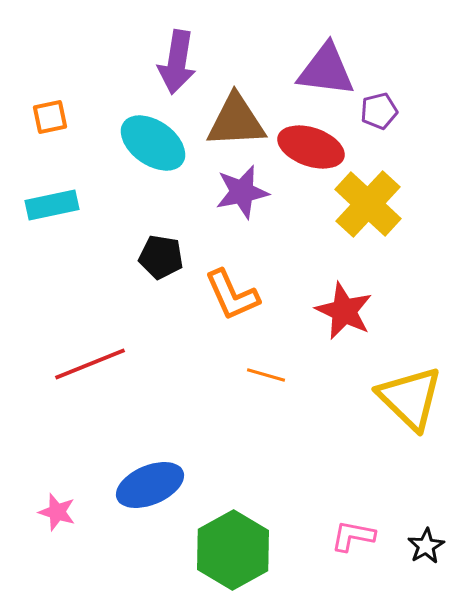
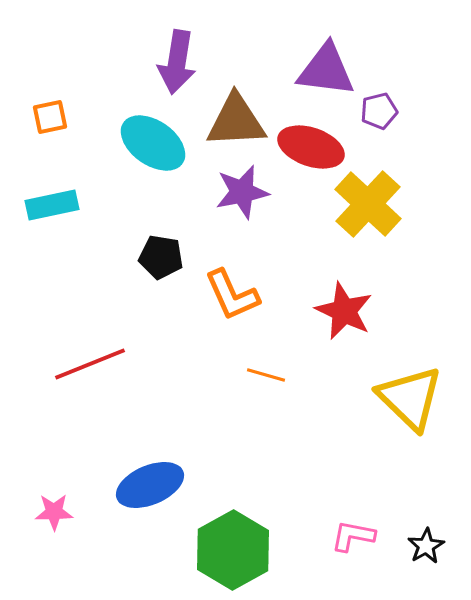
pink star: moved 3 px left; rotated 18 degrees counterclockwise
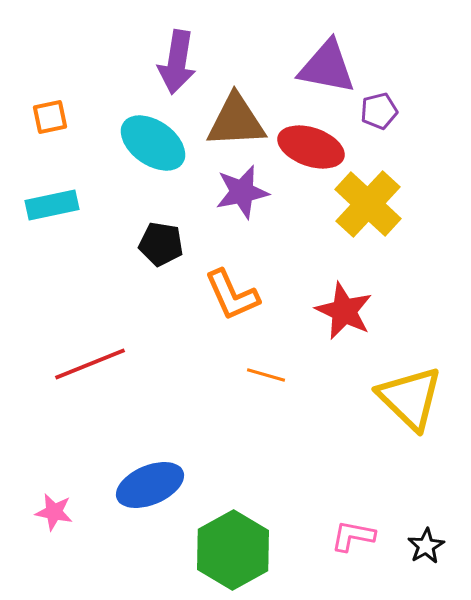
purple triangle: moved 1 px right, 3 px up; rotated 4 degrees clockwise
black pentagon: moved 13 px up
pink star: rotated 12 degrees clockwise
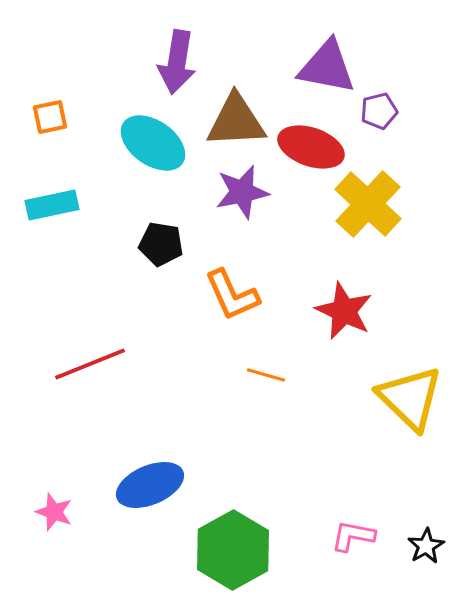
pink star: rotated 9 degrees clockwise
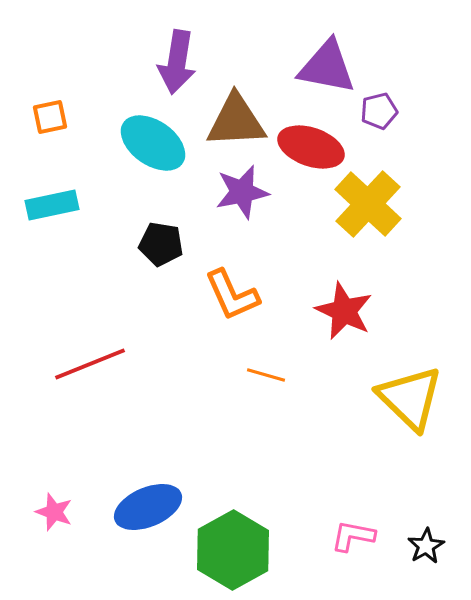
blue ellipse: moved 2 px left, 22 px down
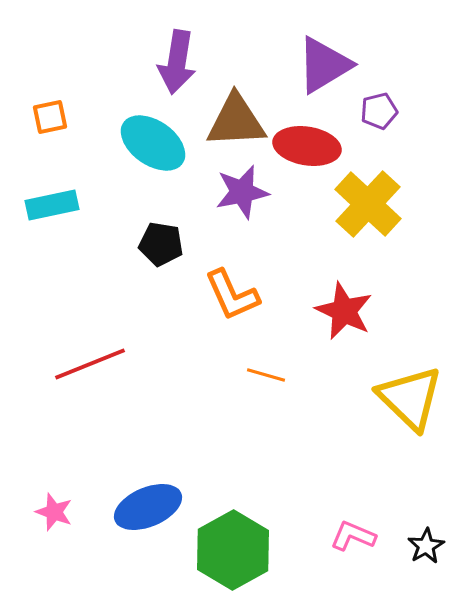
purple triangle: moved 3 px left, 2 px up; rotated 42 degrees counterclockwise
red ellipse: moved 4 px left, 1 px up; rotated 10 degrees counterclockwise
pink L-shape: rotated 12 degrees clockwise
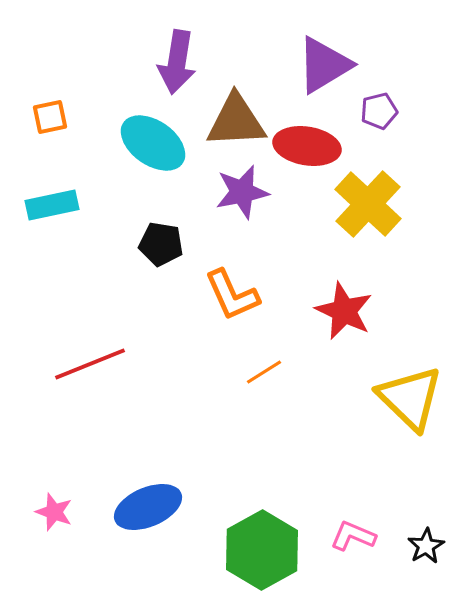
orange line: moved 2 px left, 3 px up; rotated 48 degrees counterclockwise
green hexagon: moved 29 px right
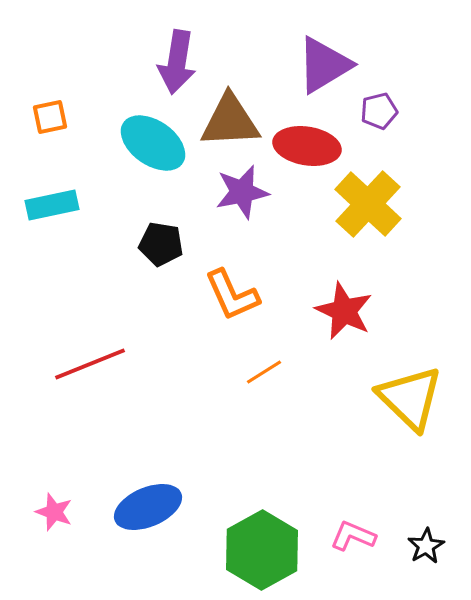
brown triangle: moved 6 px left
